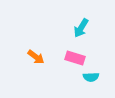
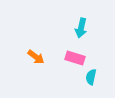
cyan arrow: rotated 18 degrees counterclockwise
cyan semicircle: rotated 105 degrees clockwise
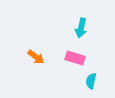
cyan semicircle: moved 4 px down
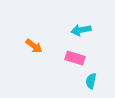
cyan arrow: moved 2 px down; rotated 66 degrees clockwise
orange arrow: moved 2 px left, 11 px up
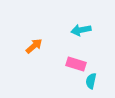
orange arrow: rotated 78 degrees counterclockwise
pink rectangle: moved 1 px right, 6 px down
